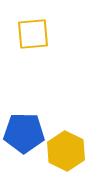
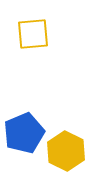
blue pentagon: rotated 24 degrees counterclockwise
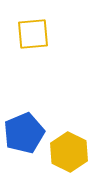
yellow hexagon: moved 3 px right, 1 px down
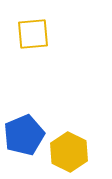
blue pentagon: moved 2 px down
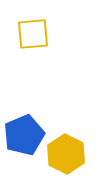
yellow hexagon: moved 3 px left, 2 px down
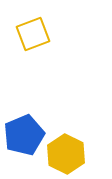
yellow square: rotated 16 degrees counterclockwise
